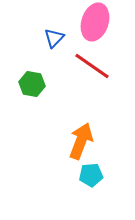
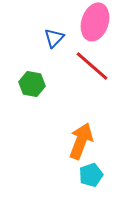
red line: rotated 6 degrees clockwise
cyan pentagon: rotated 15 degrees counterclockwise
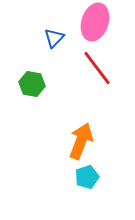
red line: moved 5 px right, 2 px down; rotated 12 degrees clockwise
cyan pentagon: moved 4 px left, 2 px down
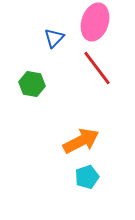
orange arrow: rotated 42 degrees clockwise
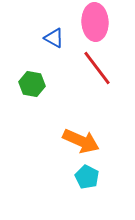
pink ellipse: rotated 21 degrees counterclockwise
blue triangle: rotated 45 degrees counterclockwise
orange arrow: rotated 51 degrees clockwise
cyan pentagon: rotated 25 degrees counterclockwise
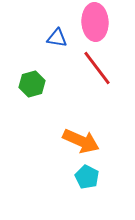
blue triangle: moved 3 px right; rotated 20 degrees counterclockwise
green hexagon: rotated 25 degrees counterclockwise
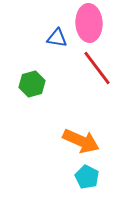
pink ellipse: moved 6 px left, 1 px down
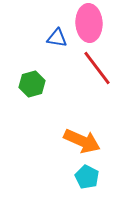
orange arrow: moved 1 px right
